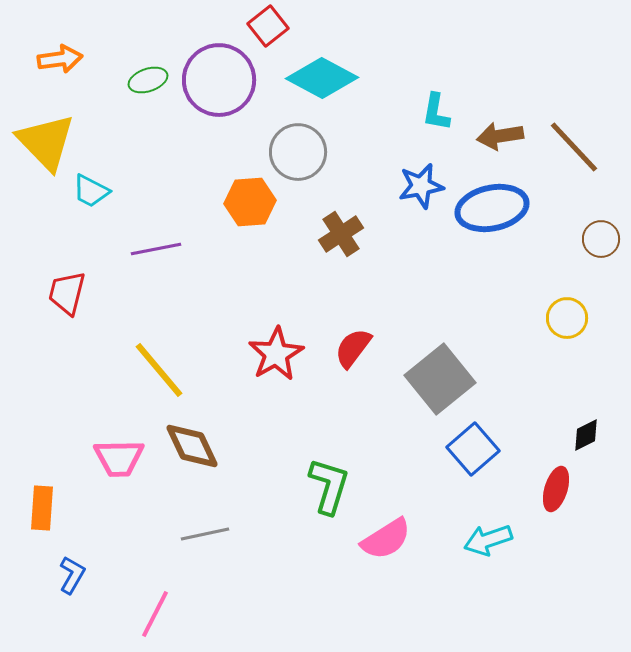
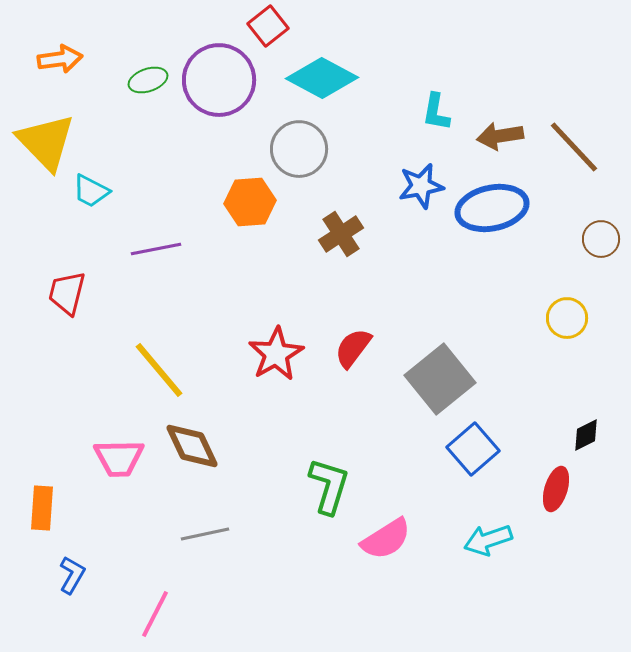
gray circle: moved 1 px right, 3 px up
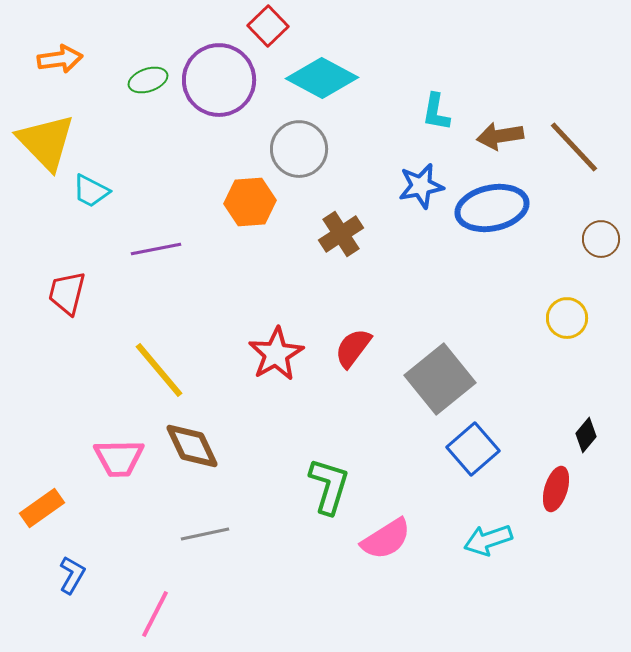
red square: rotated 6 degrees counterclockwise
black diamond: rotated 24 degrees counterclockwise
orange rectangle: rotated 51 degrees clockwise
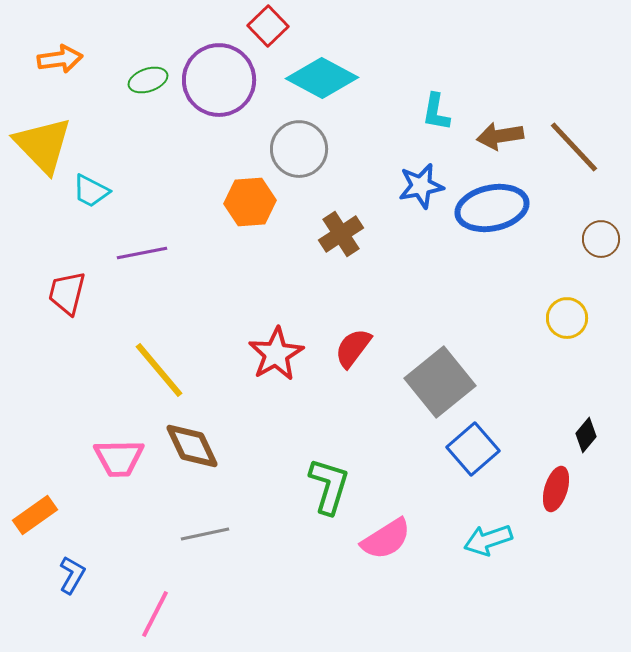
yellow triangle: moved 3 px left, 3 px down
purple line: moved 14 px left, 4 px down
gray square: moved 3 px down
orange rectangle: moved 7 px left, 7 px down
